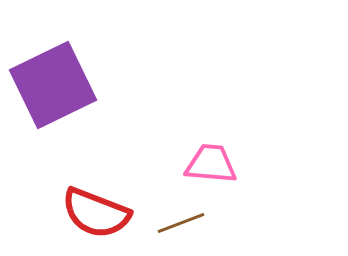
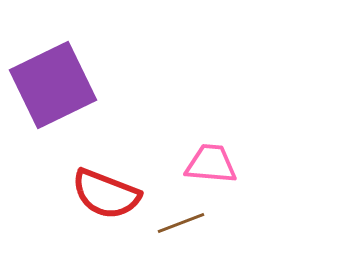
red semicircle: moved 10 px right, 19 px up
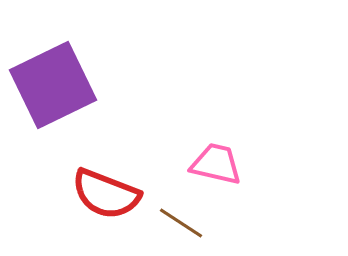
pink trapezoid: moved 5 px right; rotated 8 degrees clockwise
brown line: rotated 54 degrees clockwise
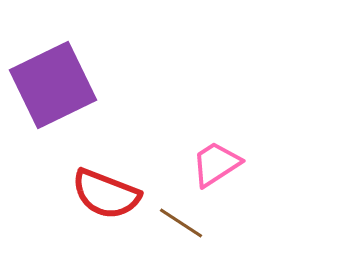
pink trapezoid: rotated 46 degrees counterclockwise
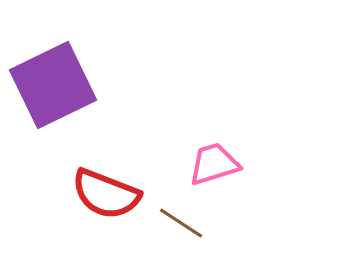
pink trapezoid: moved 2 px left; rotated 16 degrees clockwise
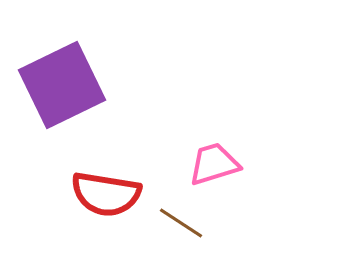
purple square: moved 9 px right
red semicircle: rotated 12 degrees counterclockwise
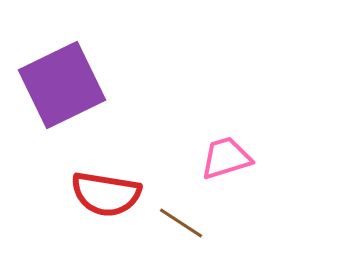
pink trapezoid: moved 12 px right, 6 px up
